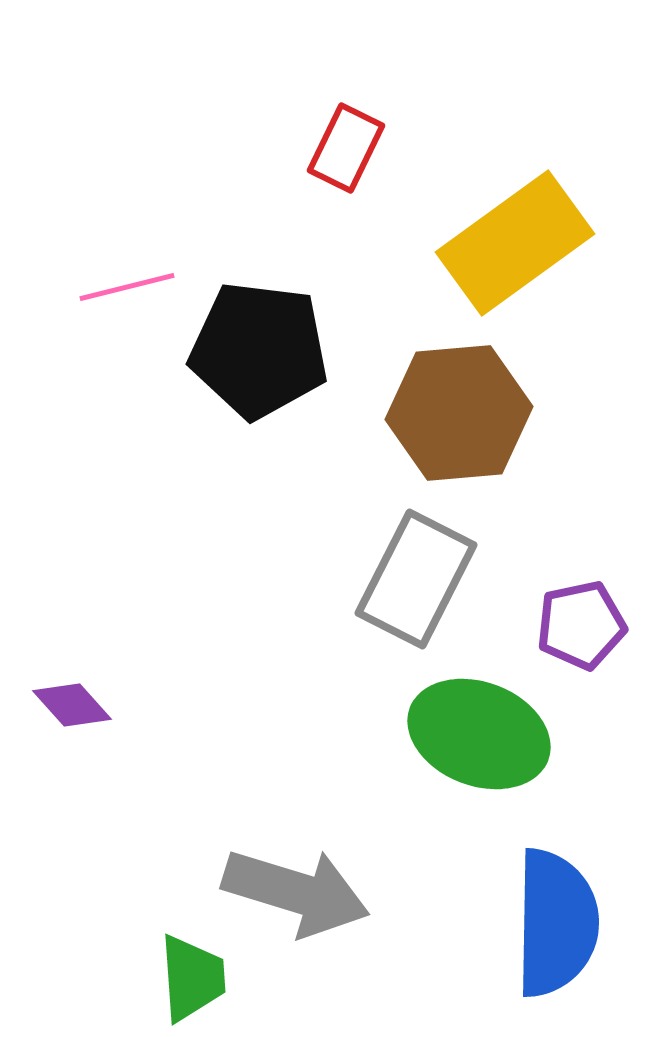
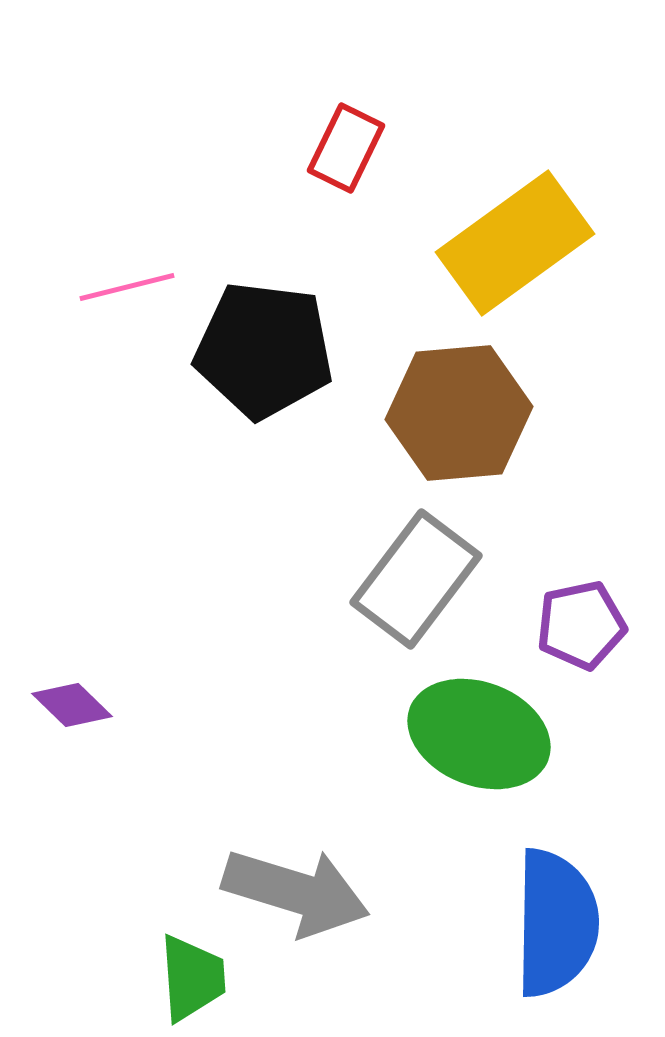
black pentagon: moved 5 px right
gray rectangle: rotated 10 degrees clockwise
purple diamond: rotated 4 degrees counterclockwise
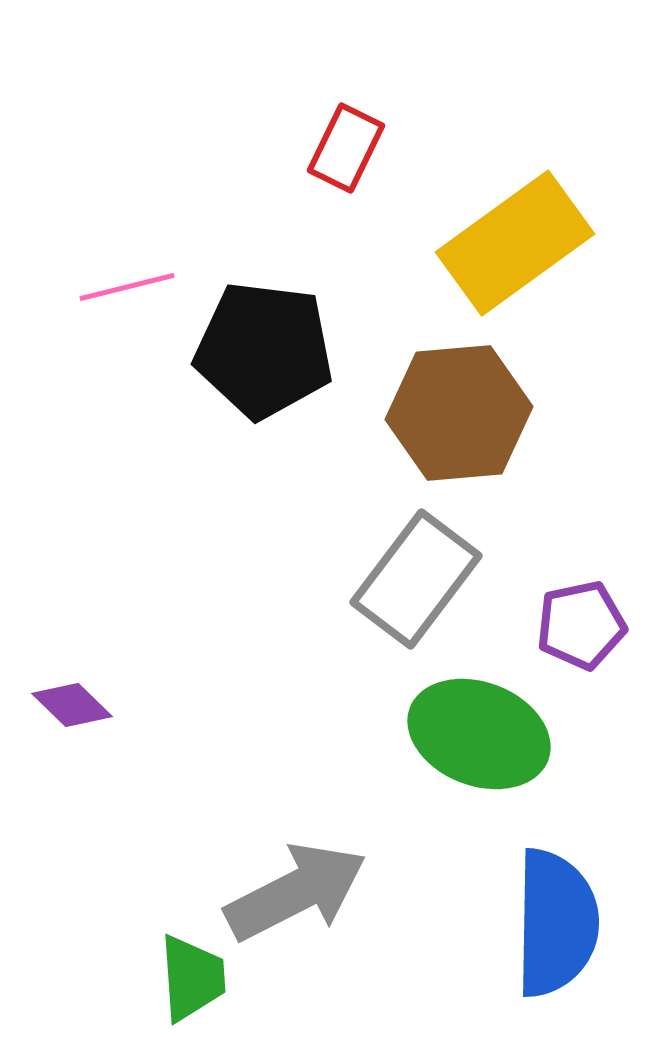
gray arrow: rotated 44 degrees counterclockwise
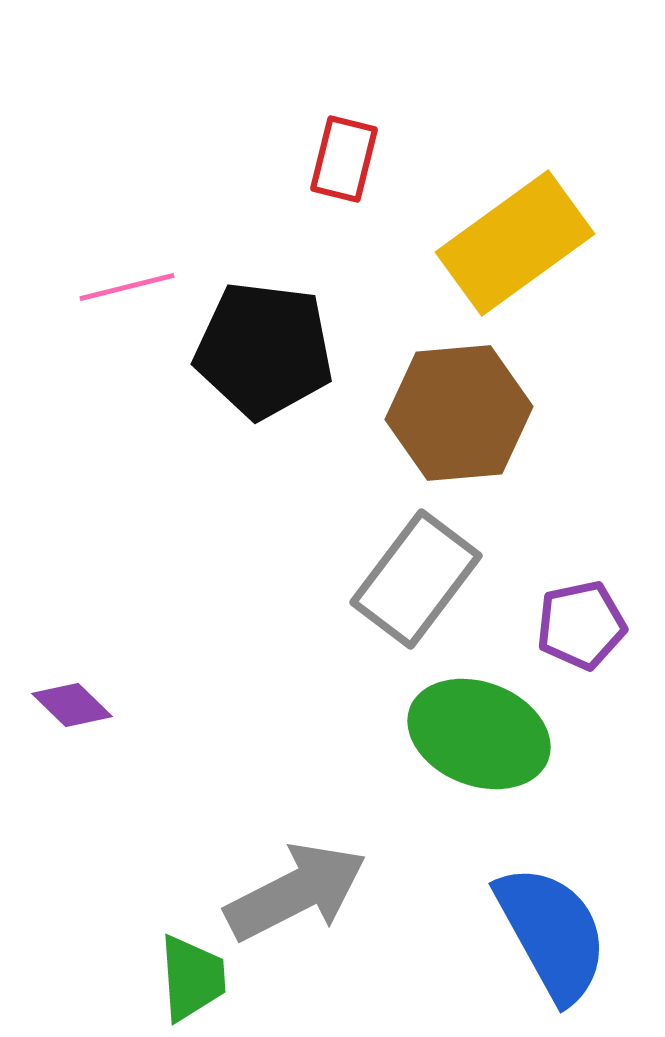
red rectangle: moved 2 px left, 11 px down; rotated 12 degrees counterclockwise
blue semicircle: moved 4 px left, 10 px down; rotated 30 degrees counterclockwise
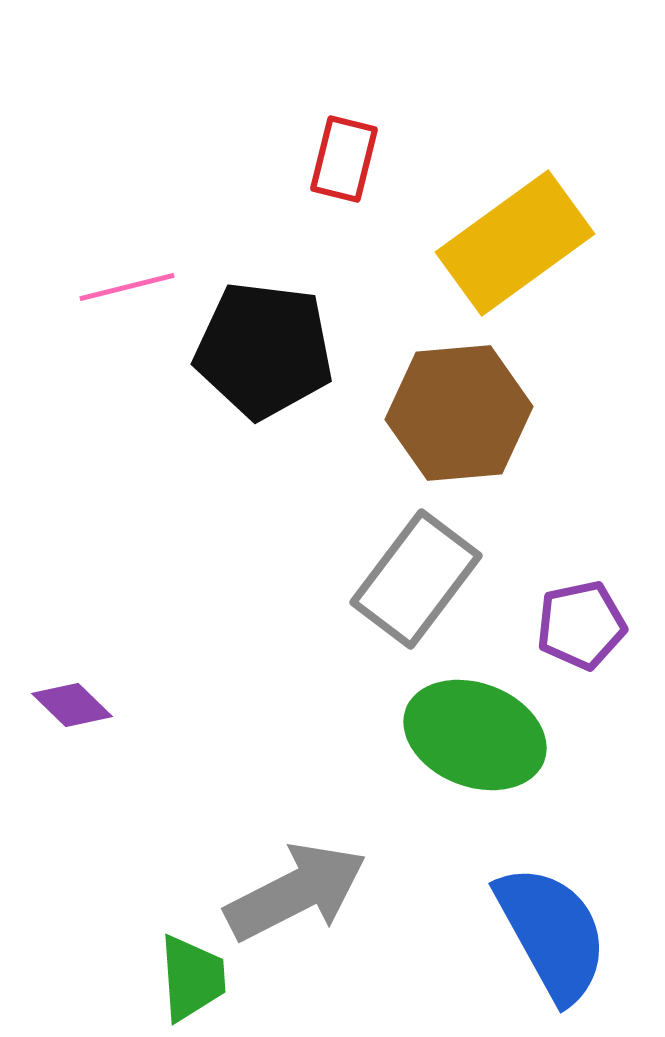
green ellipse: moved 4 px left, 1 px down
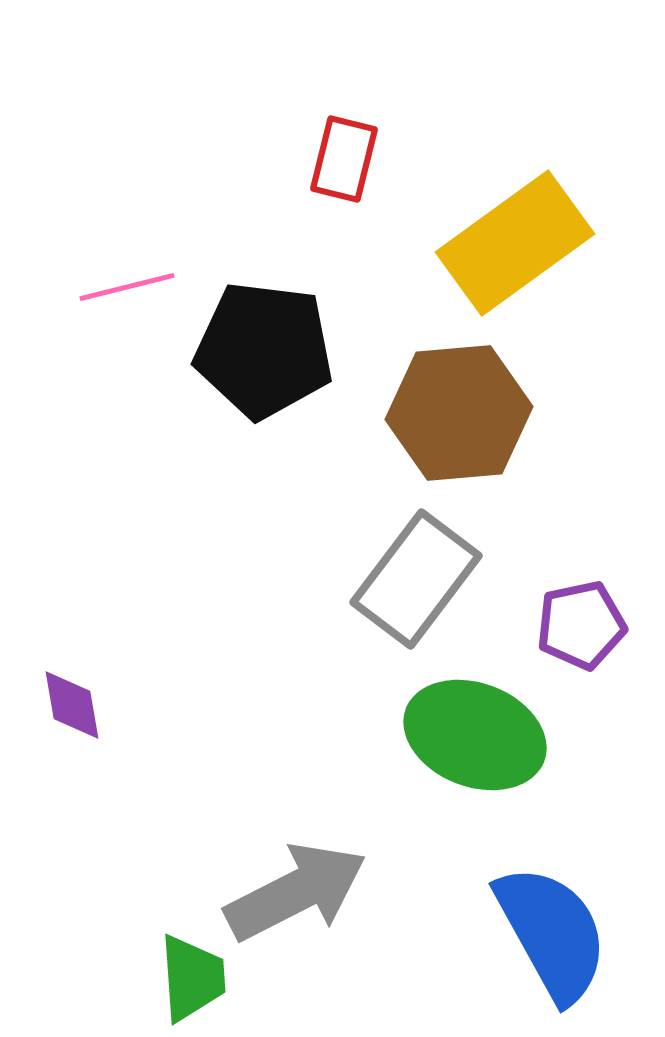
purple diamond: rotated 36 degrees clockwise
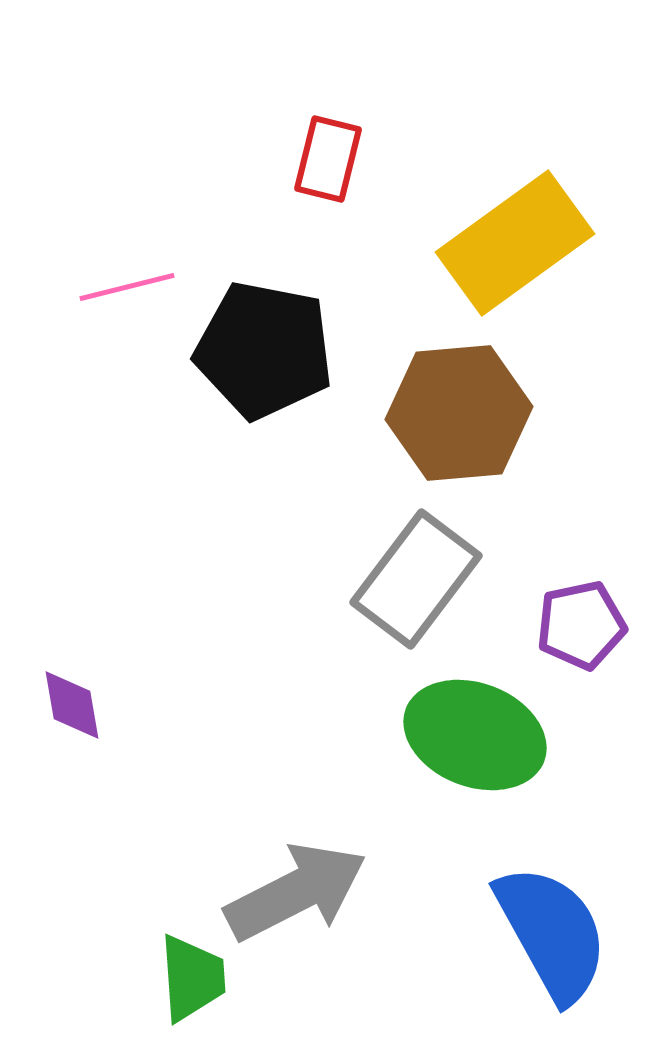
red rectangle: moved 16 px left
black pentagon: rotated 4 degrees clockwise
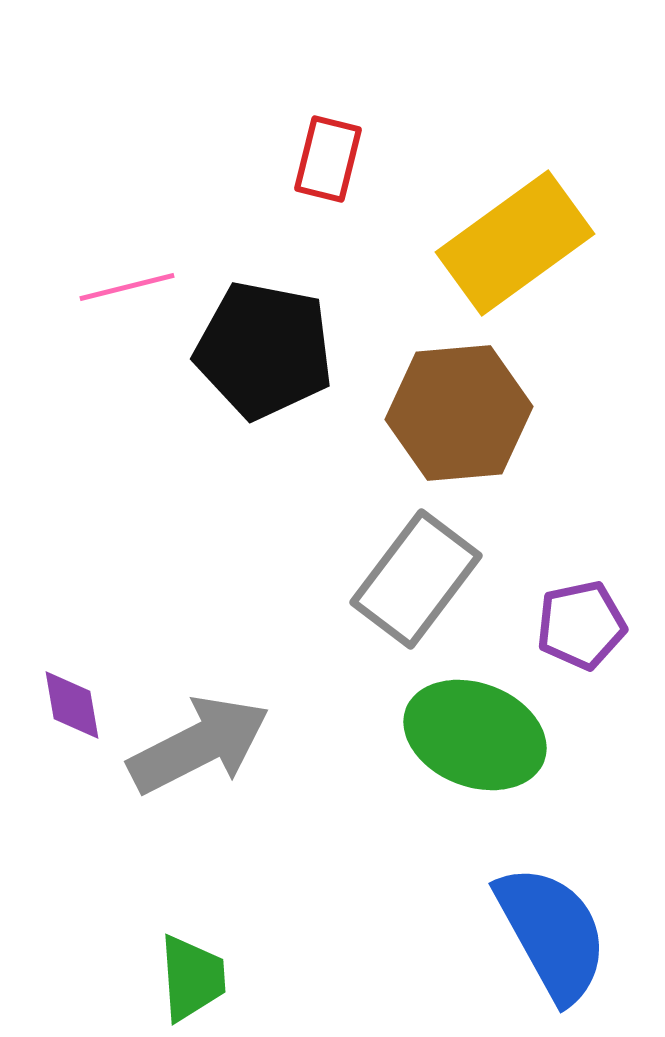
gray arrow: moved 97 px left, 147 px up
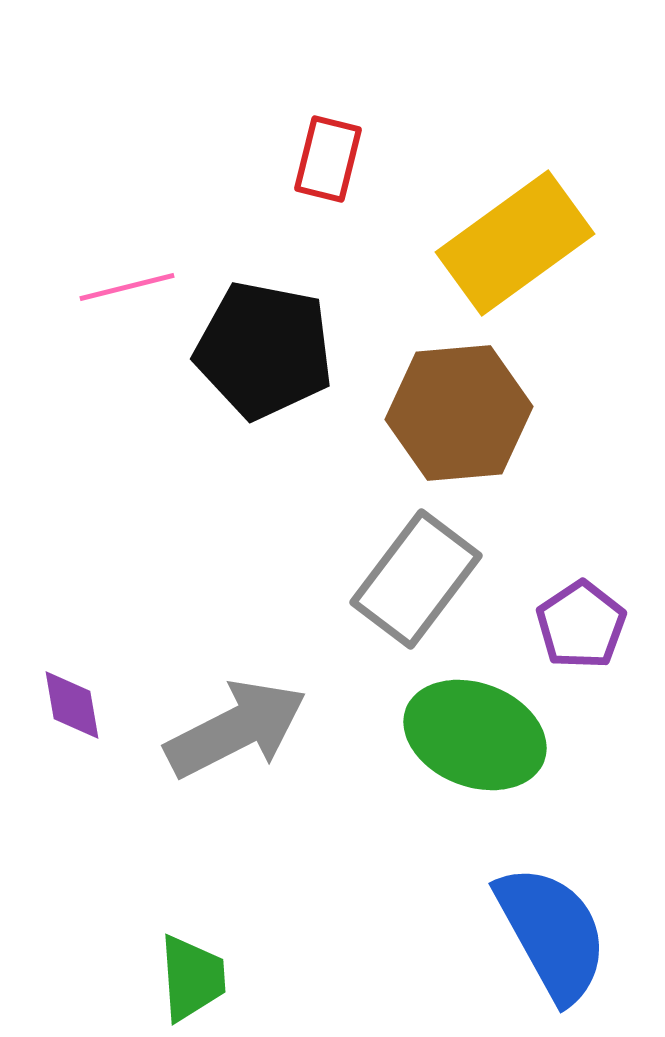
purple pentagon: rotated 22 degrees counterclockwise
gray arrow: moved 37 px right, 16 px up
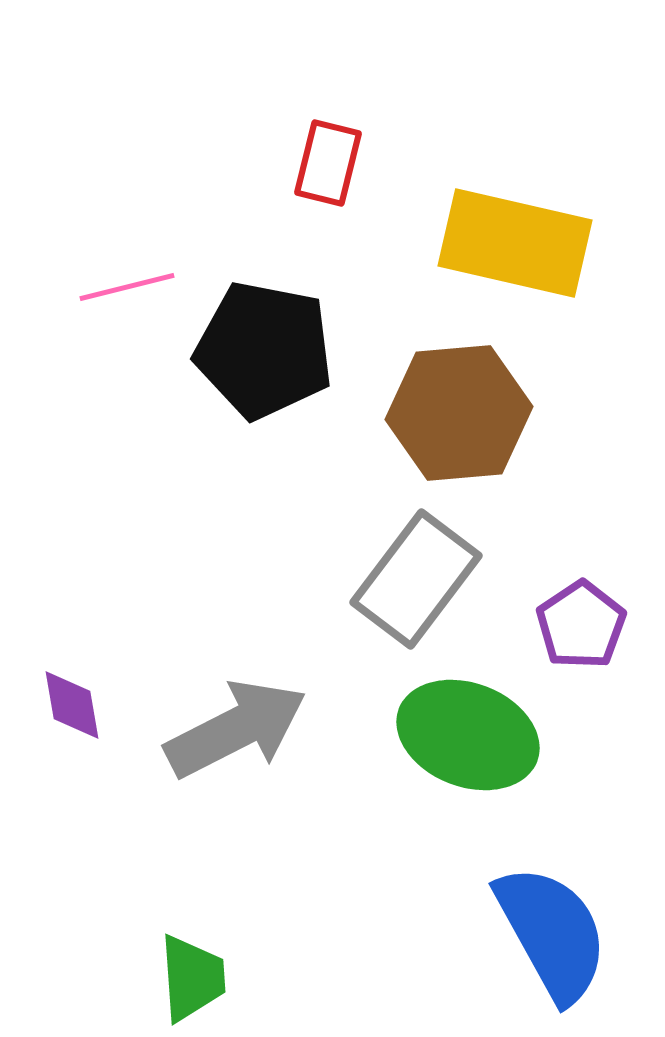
red rectangle: moved 4 px down
yellow rectangle: rotated 49 degrees clockwise
green ellipse: moved 7 px left
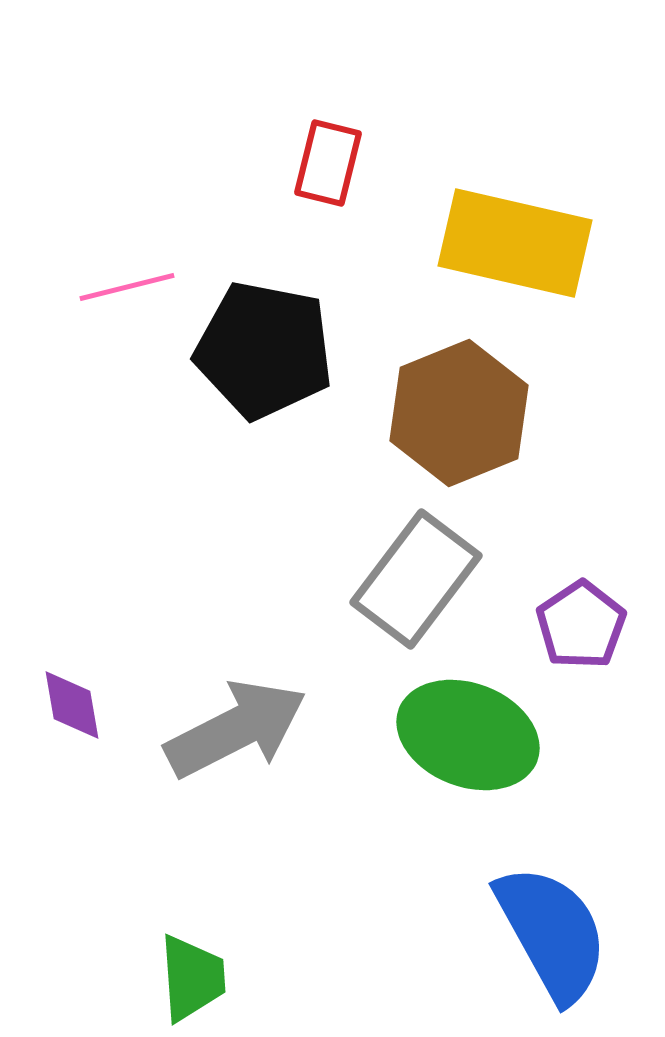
brown hexagon: rotated 17 degrees counterclockwise
